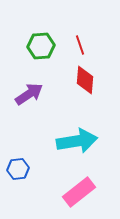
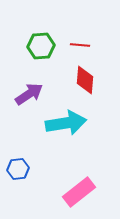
red line: rotated 66 degrees counterclockwise
cyan arrow: moved 11 px left, 18 px up
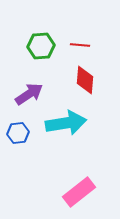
blue hexagon: moved 36 px up
